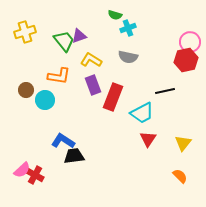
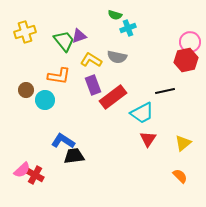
gray semicircle: moved 11 px left
red rectangle: rotated 32 degrees clockwise
yellow triangle: rotated 12 degrees clockwise
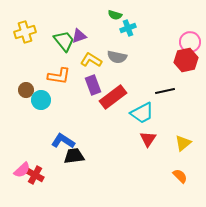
cyan circle: moved 4 px left
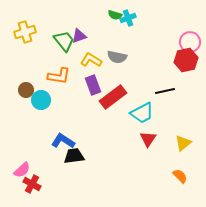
cyan cross: moved 10 px up
red cross: moved 3 px left, 9 px down
